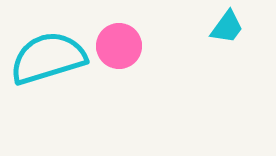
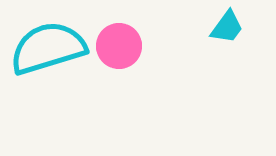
cyan semicircle: moved 10 px up
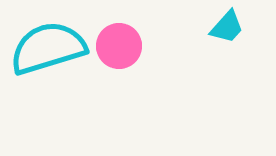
cyan trapezoid: rotated 6 degrees clockwise
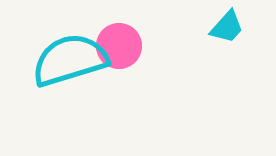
cyan semicircle: moved 22 px right, 12 px down
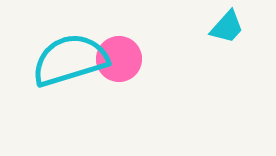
pink circle: moved 13 px down
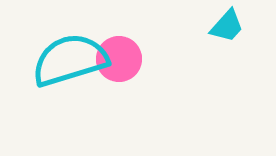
cyan trapezoid: moved 1 px up
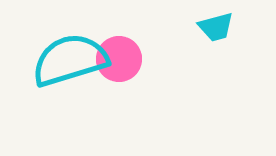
cyan trapezoid: moved 11 px left, 1 px down; rotated 33 degrees clockwise
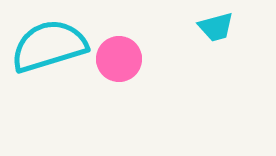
cyan semicircle: moved 21 px left, 14 px up
